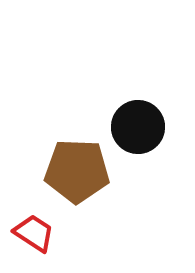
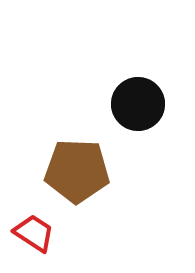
black circle: moved 23 px up
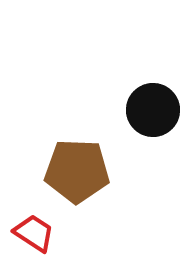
black circle: moved 15 px right, 6 px down
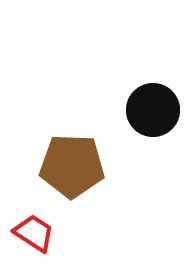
brown pentagon: moved 5 px left, 5 px up
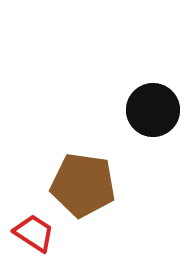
brown pentagon: moved 11 px right, 19 px down; rotated 6 degrees clockwise
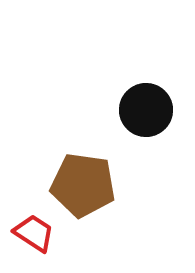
black circle: moved 7 px left
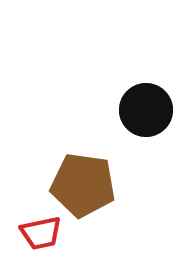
red trapezoid: moved 7 px right; rotated 135 degrees clockwise
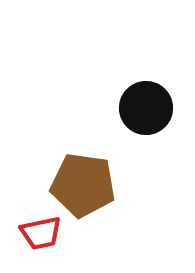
black circle: moved 2 px up
